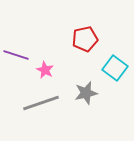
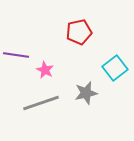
red pentagon: moved 6 px left, 7 px up
purple line: rotated 10 degrees counterclockwise
cyan square: rotated 15 degrees clockwise
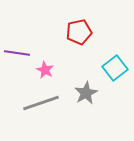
purple line: moved 1 px right, 2 px up
gray star: rotated 15 degrees counterclockwise
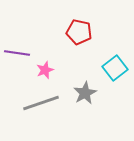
red pentagon: rotated 25 degrees clockwise
pink star: rotated 24 degrees clockwise
gray star: moved 1 px left
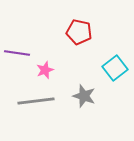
gray star: moved 1 px left, 3 px down; rotated 25 degrees counterclockwise
gray line: moved 5 px left, 2 px up; rotated 12 degrees clockwise
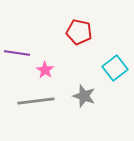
pink star: rotated 18 degrees counterclockwise
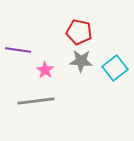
purple line: moved 1 px right, 3 px up
gray star: moved 3 px left, 35 px up; rotated 15 degrees counterclockwise
